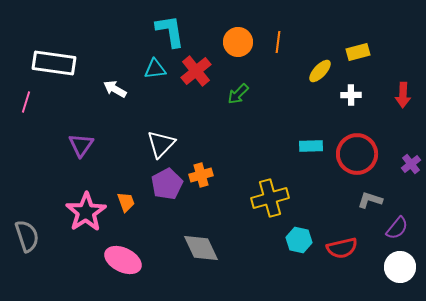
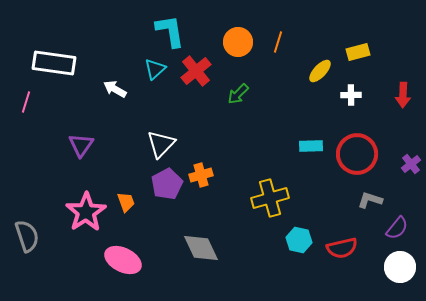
orange line: rotated 10 degrees clockwise
cyan triangle: rotated 35 degrees counterclockwise
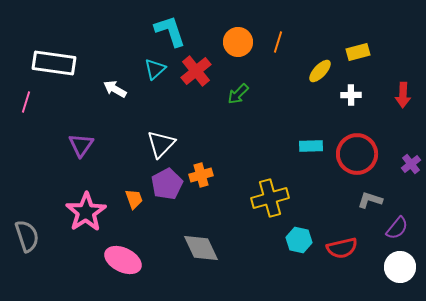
cyan L-shape: rotated 9 degrees counterclockwise
orange trapezoid: moved 8 px right, 3 px up
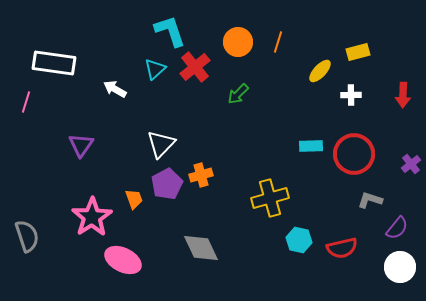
red cross: moved 1 px left, 4 px up
red circle: moved 3 px left
pink star: moved 6 px right, 5 px down
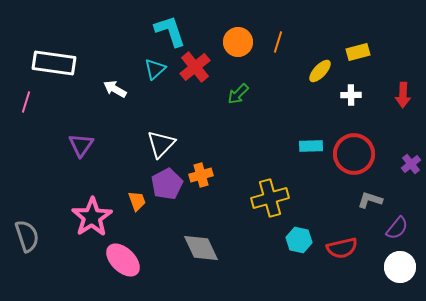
orange trapezoid: moved 3 px right, 2 px down
pink ellipse: rotated 18 degrees clockwise
